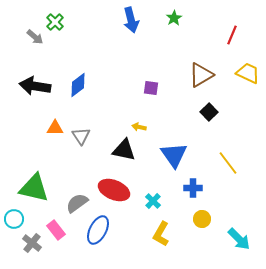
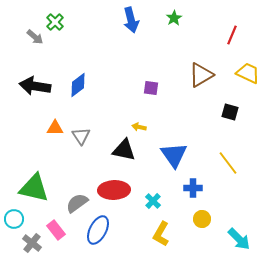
black square: moved 21 px right; rotated 30 degrees counterclockwise
red ellipse: rotated 24 degrees counterclockwise
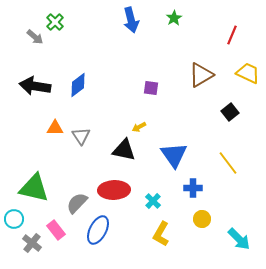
black square: rotated 36 degrees clockwise
yellow arrow: rotated 40 degrees counterclockwise
gray semicircle: rotated 10 degrees counterclockwise
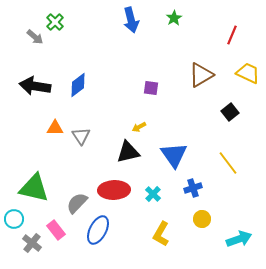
black triangle: moved 4 px right, 2 px down; rotated 25 degrees counterclockwise
blue cross: rotated 18 degrees counterclockwise
cyan cross: moved 7 px up
cyan arrow: rotated 65 degrees counterclockwise
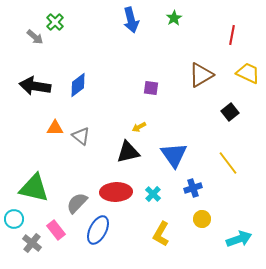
red line: rotated 12 degrees counterclockwise
gray triangle: rotated 18 degrees counterclockwise
red ellipse: moved 2 px right, 2 px down
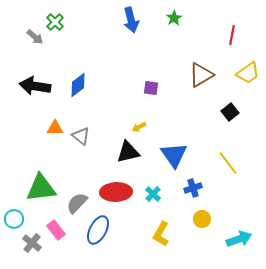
yellow trapezoid: rotated 120 degrees clockwise
green triangle: moved 7 px right; rotated 20 degrees counterclockwise
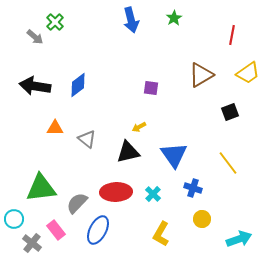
black square: rotated 18 degrees clockwise
gray triangle: moved 6 px right, 3 px down
blue cross: rotated 36 degrees clockwise
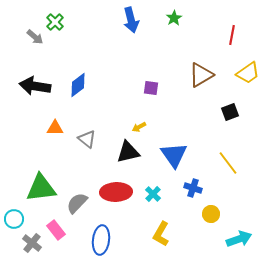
yellow circle: moved 9 px right, 5 px up
blue ellipse: moved 3 px right, 10 px down; rotated 20 degrees counterclockwise
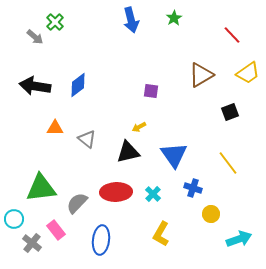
red line: rotated 54 degrees counterclockwise
purple square: moved 3 px down
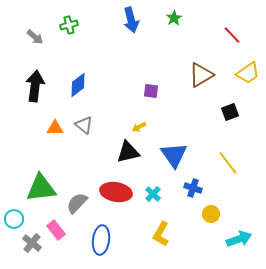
green cross: moved 14 px right, 3 px down; rotated 30 degrees clockwise
black arrow: rotated 88 degrees clockwise
gray triangle: moved 3 px left, 14 px up
red ellipse: rotated 12 degrees clockwise
